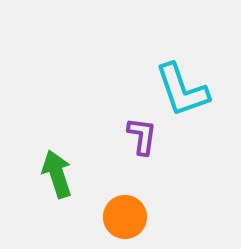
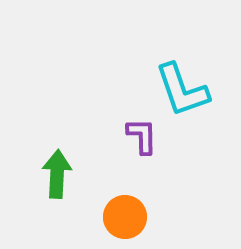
purple L-shape: rotated 9 degrees counterclockwise
green arrow: rotated 21 degrees clockwise
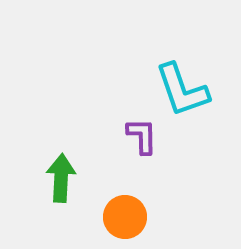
green arrow: moved 4 px right, 4 px down
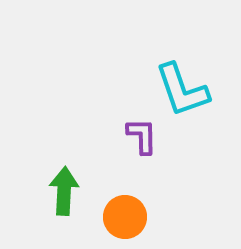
green arrow: moved 3 px right, 13 px down
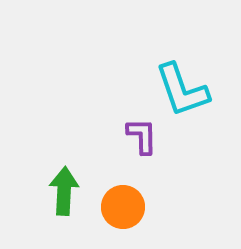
orange circle: moved 2 px left, 10 px up
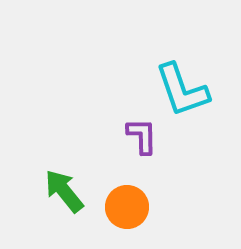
green arrow: rotated 42 degrees counterclockwise
orange circle: moved 4 px right
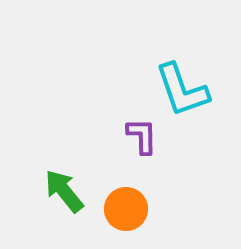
orange circle: moved 1 px left, 2 px down
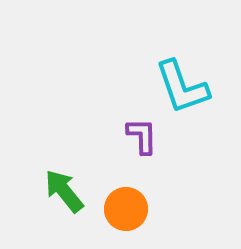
cyan L-shape: moved 3 px up
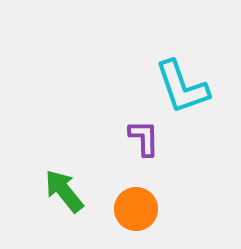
purple L-shape: moved 2 px right, 2 px down
orange circle: moved 10 px right
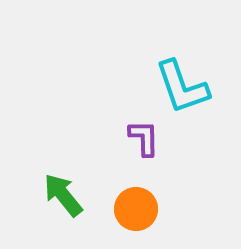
green arrow: moved 1 px left, 4 px down
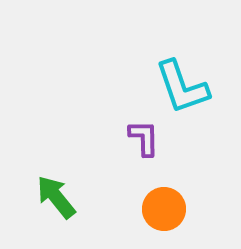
green arrow: moved 7 px left, 2 px down
orange circle: moved 28 px right
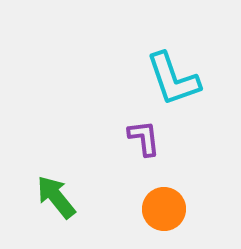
cyan L-shape: moved 9 px left, 8 px up
purple L-shape: rotated 6 degrees counterclockwise
